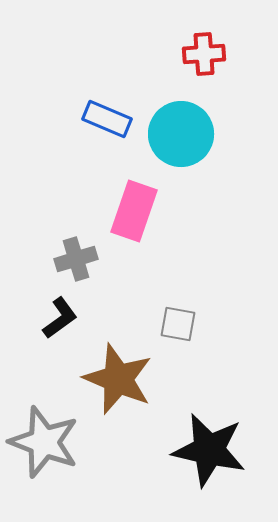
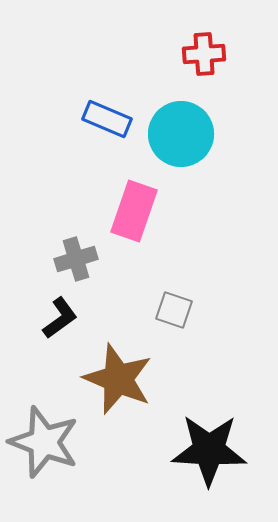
gray square: moved 4 px left, 14 px up; rotated 9 degrees clockwise
black star: rotated 10 degrees counterclockwise
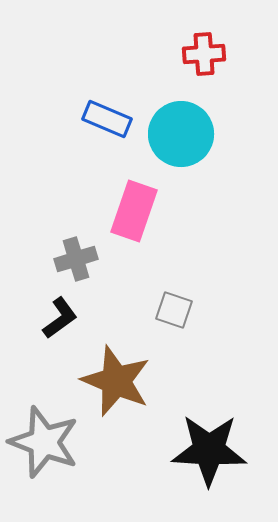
brown star: moved 2 px left, 2 px down
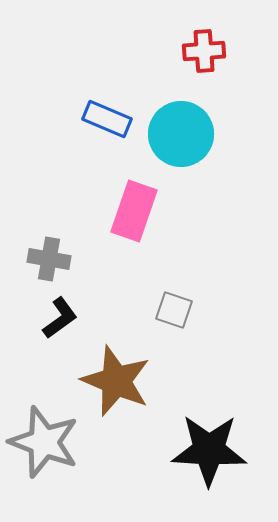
red cross: moved 3 px up
gray cross: moved 27 px left; rotated 27 degrees clockwise
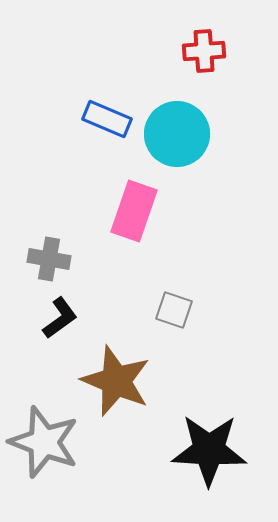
cyan circle: moved 4 px left
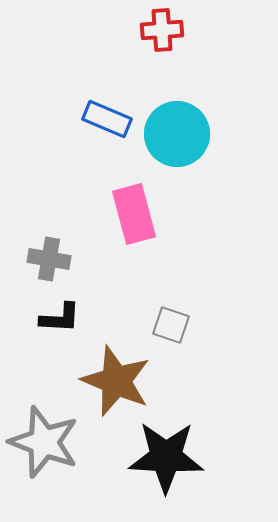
red cross: moved 42 px left, 21 px up
pink rectangle: moved 3 px down; rotated 34 degrees counterclockwise
gray square: moved 3 px left, 15 px down
black L-shape: rotated 39 degrees clockwise
black star: moved 43 px left, 7 px down
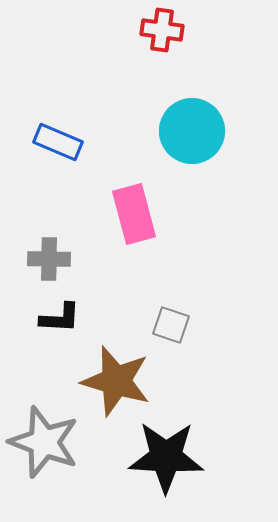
red cross: rotated 12 degrees clockwise
blue rectangle: moved 49 px left, 23 px down
cyan circle: moved 15 px right, 3 px up
gray cross: rotated 9 degrees counterclockwise
brown star: rotated 6 degrees counterclockwise
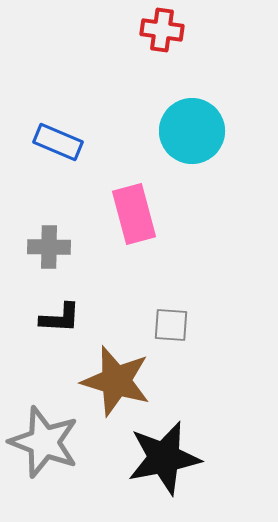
gray cross: moved 12 px up
gray square: rotated 15 degrees counterclockwise
black star: moved 2 px left, 1 px down; rotated 14 degrees counterclockwise
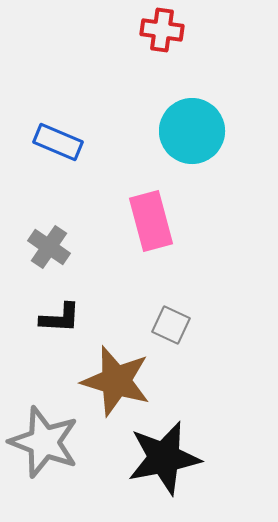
pink rectangle: moved 17 px right, 7 px down
gray cross: rotated 33 degrees clockwise
gray square: rotated 21 degrees clockwise
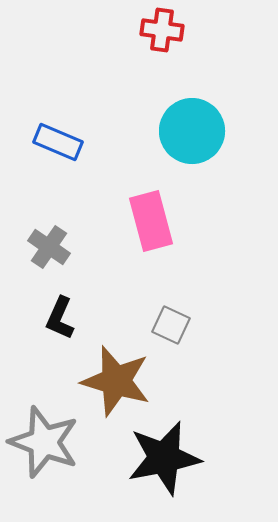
black L-shape: rotated 111 degrees clockwise
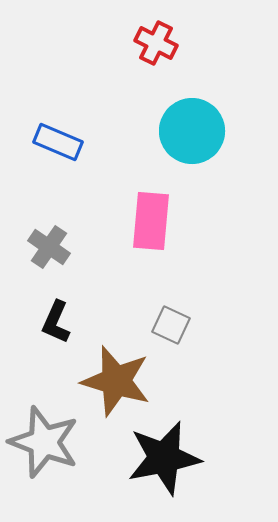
red cross: moved 6 px left, 13 px down; rotated 18 degrees clockwise
pink rectangle: rotated 20 degrees clockwise
black L-shape: moved 4 px left, 4 px down
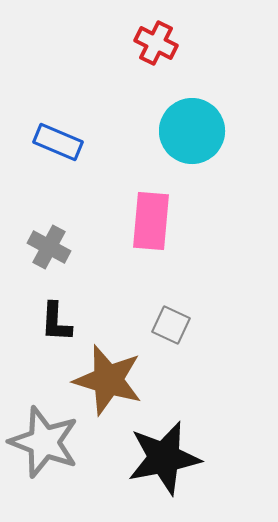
gray cross: rotated 6 degrees counterclockwise
black L-shape: rotated 21 degrees counterclockwise
brown star: moved 8 px left, 1 px up
